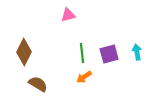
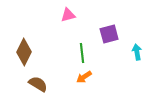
purple square: moved 20 px up
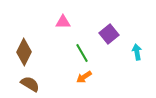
pink triangle: moved 5 px left, 7 px down; rotated 14 degrees clockwise
purple square: rotated 24 degrees counterclockwise
green line: rotated 24 degrees counterclockwise
brown semicircle: moved 8 px left
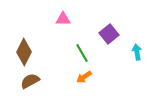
pink triangle: moved 3 px up
brown semicircle: moved 3 px up; rotated 60 degrees counterclockwise
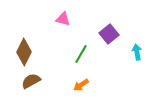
pink triangle: rotated 14 degrees clockwise
green line: moved 1 px left, 1 px down; rotated 60 degrees clockwise
orange arrow: moved 3 px left, 8 px down
brown semicircle: moved 1 px right
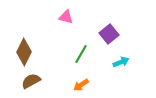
pink triangle: moved 3 px right, 2 px up
cyan arrow: moved 16 px left, 10 px down; rotated 77 degrees clockwise
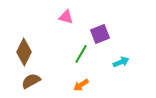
purple square: moved 9 px left; rotated 18 degrees clockwise
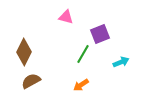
green line: moved 2 px right
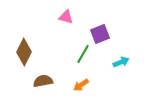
brown semicircle: moved 12 px right; rotated 18 degrees clockwise
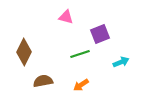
green line: moved 3 px left; rotated 42 degrees clockwise
